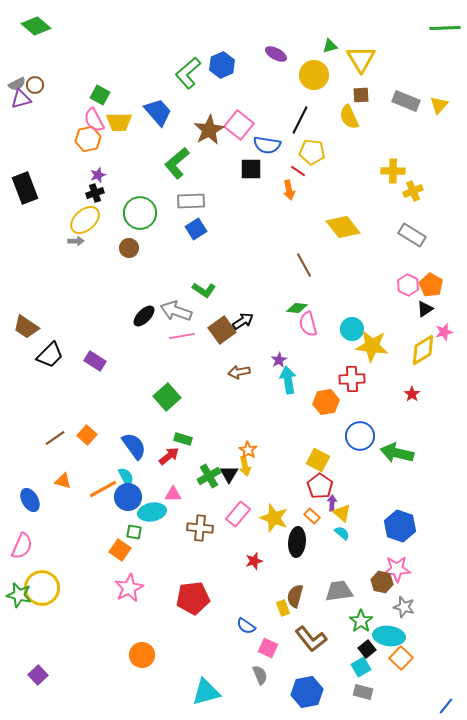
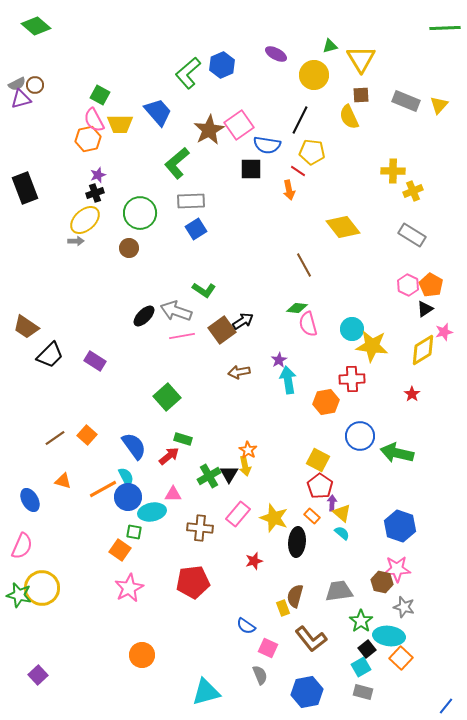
yellow trapezoid at (119, 122): moved 1 px right, 2 px down
pink square at (239, 125): rotated 16 degrees clockwise
red pentagon at (193, 598): moved 16 px up
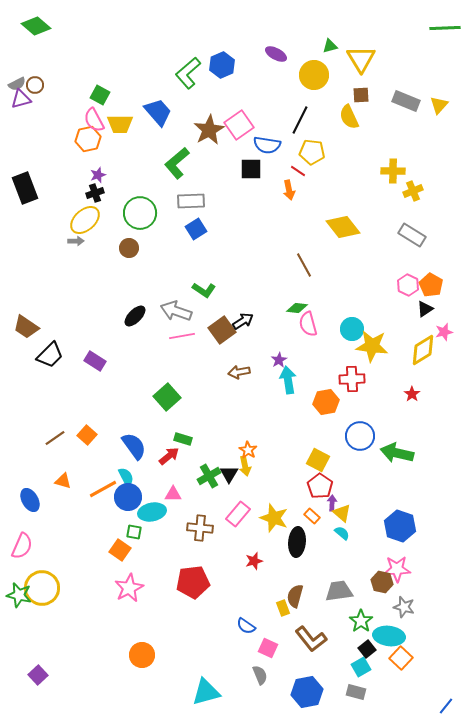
black ellipse at (144, 316): moved 9 px left
gray rectangle at (363, 692): moved 7 px left
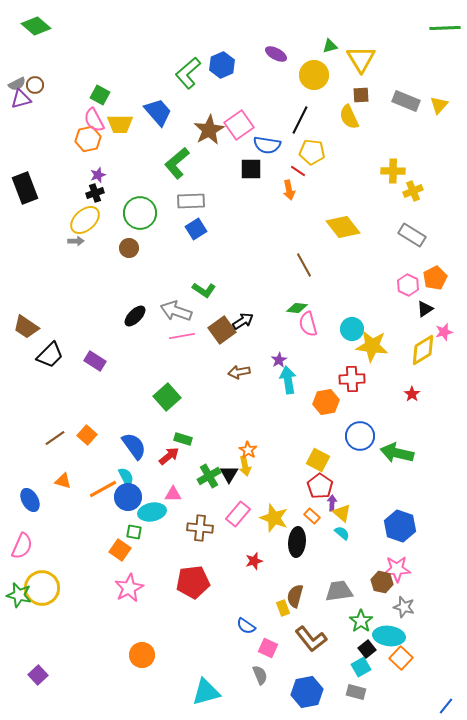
orange pentagon at (431, 285): moved 4 px right, 7 px up; rotated 15 degrees clockwise
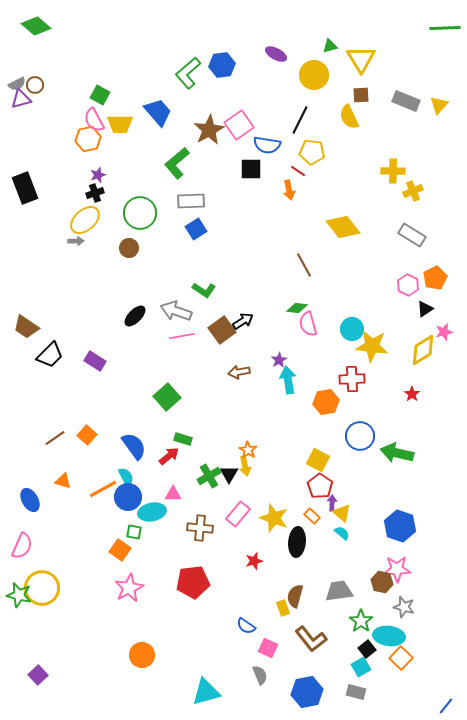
blue hexagon at (222, 65): rotated 15 degrees clockwise
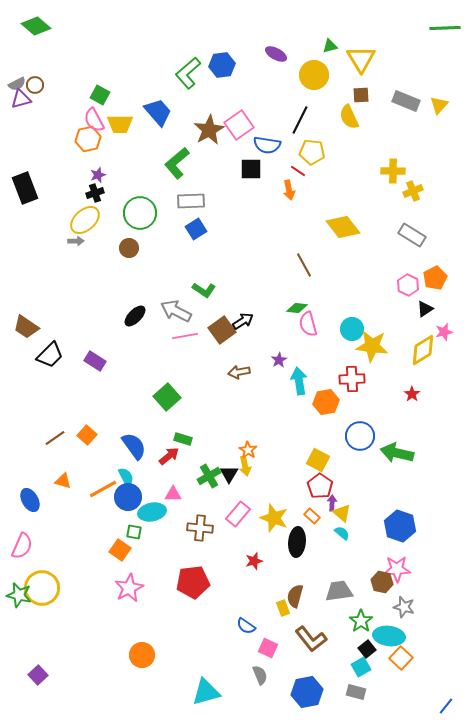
gray arrow at (176, 311): rotated 8 degrees clockwise
pink line at (182, 336): moved 3 px right
cyan arrow at (288, 380): moved 11 px right, 1 px down
